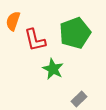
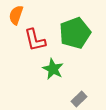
orange semicircle: moved 3 px right, 6 px up
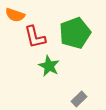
orange semicircle: moved 1 px left; rotated 90 degrees counterclockwise
red L-shape: moved 3 px up
green star: moved 4 px left, 3 px up
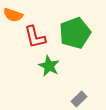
orange semicircle: moved 2 px left
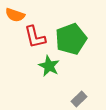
orange semicircle: moved 2 px right
green pentagon: moved 4 px left, 6 px down
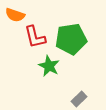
green pentagon: rotated 12 degrees clockwise
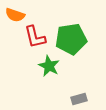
gray rectangle: rotated 28 degrees clockwise
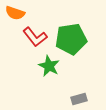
orange semicircle: moved 2 px up
red L-shape: rotated 25 degrees counterclockwise
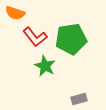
green star: moved 4 px left
